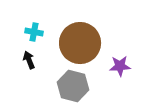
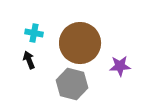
cyan cross: moved 1 px down
gray hexagon: moved 1 px left, 2 px up
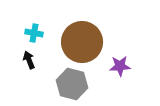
brown circle: moved 2 px right, 1 px up
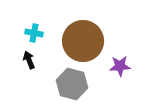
brown circle: moved 1 px right, 1 px up
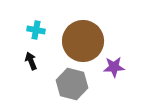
cyan cross: moved 2 px right, 3 px up
black arrow: moved 2 px right, 1 px down
purple star: moved 6 px left, 1 px down
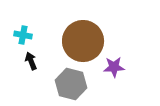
cyan cross: moved 13 px left, 5 px down
gray hexagon: moved 1 px left
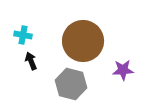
purple star: moved 9 px right, 3 px down
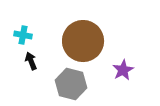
purple star: rotated 25 degrees counterclockwise
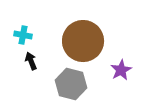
purple star: moved 2 px left
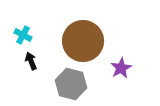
cyan cross: rotated 18 degrees clockwise
purple star: moved 2 px up
